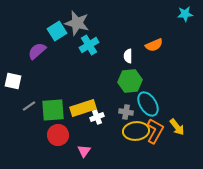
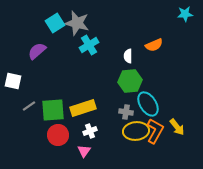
cyan square: moved 2 px left, 8 px up
white cross: moved 7 px left, 14 px down
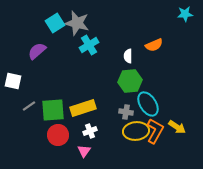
yellow arrow: rotated 18 degrees counterclockwise
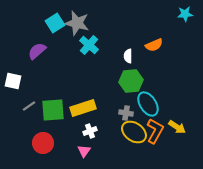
cyan cross: rotated 18 degrees counterclockwise
green hexagon: moved 1 px right
gray cross: moved 1 px down
yellow ellipse: moved 2 px left, 1 px down; rotated 40 degrees clockwise
red circle: moved 15 px left, 8 px down
